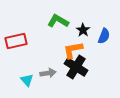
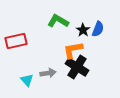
blue semicircle: moved 6 px left, 7 px up
black cross: moved 1 px right
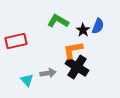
blue semicircle: moved 3 px up
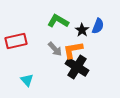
black star: moved 1 px left
gray arrow: moved 7 px right, 24 px up; rotated 56 degrees clockwise
